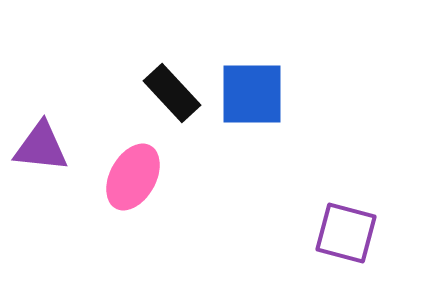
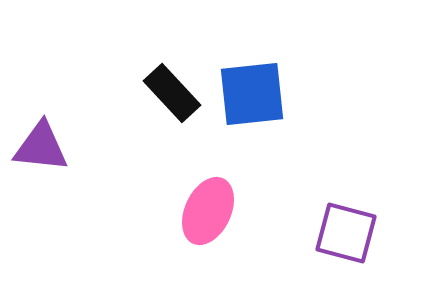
blue square: rotated 6 degrees counterclockwise
pink ellipse: moved 75 px right, 34 px down; rotated 4 degrees counterclockwise
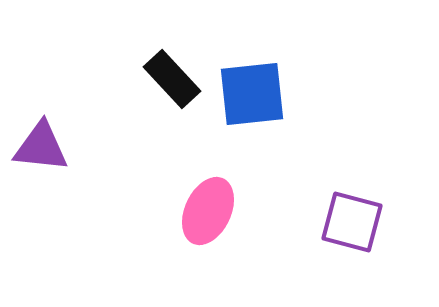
black rectangle: moved 14 px up
purple square: moved 6 px right, 11 px up
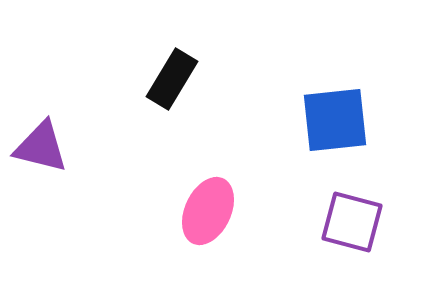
black rectangle: rotated 74 degrees clockwise
blue square: moved 83 px right, 26 px down
purple triangle: rotated 8 degrees clockwise
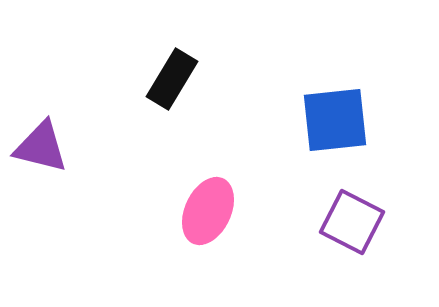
purple square: rotated 12 degrees clockwise
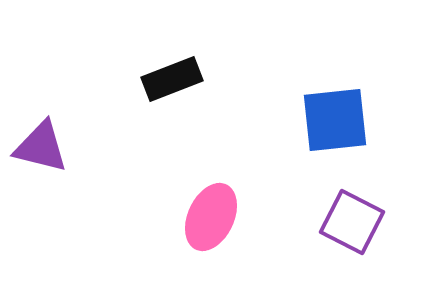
black rectangle: rotated 38 degrees clockwise
pink ellipse: moved 3 px right, 6 px down
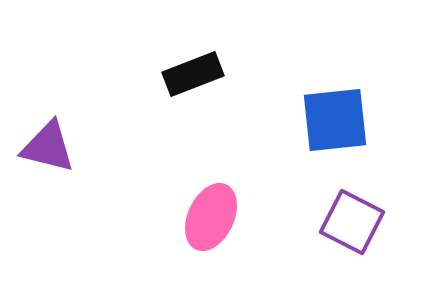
black rectangle: moved 21 px right, 5 px up
purple triangle: moved 7 px right
